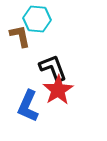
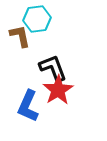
cyan hexagon: rotated 12 degrees counterclockwise
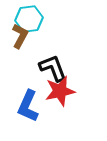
cyan hexagon: moved 8 px left
brown L-shape: rotated 40 degrees clockwise
red star: moved 2 px right, 1 px down; rotated 20 degrees clockwise
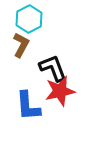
cyan hexagon: rotated 20 degrees counterclockwise
brown L-shape: moved 1 px right, 9 px down
blue L-shape: rotated 28 degrees counterclockwise
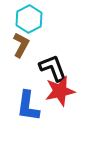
blue L-shape: rotated 12 degrees clockwise
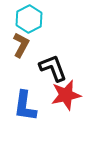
red star: moved 6 px right, 4 px down
blue L-shape: moved 3 px left
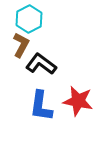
black L-shape: moved 12 px left, 4 px up; rotated 32 degrees counterclockwise
red star: moved 12 px right, 6 px down; rotated 24 degrees clockwise
blue L-shape: moved 16 px right
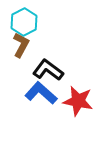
cyan hexagon: moved 5 px left, 3 px down
black L-shape: moved 7 px right, 6 px down
blue L-shape: moved 13 px up; rotated 124 degrees clockwise
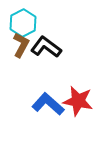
cyan hexagon: moved 1 px left, 1 px down
black L-shape: moved 2 px left, 23 px up
blue L-shape: moved 7 px right, 11 px down
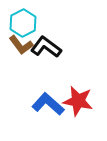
brown L-shape: rotated 115 degrees clockwise
